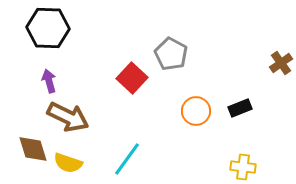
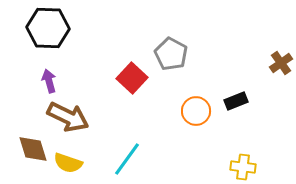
black rectangle: moved 4 px left, 7 px up
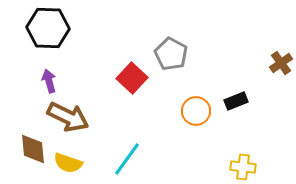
brown diamond: rotated 12 degrees clockwise
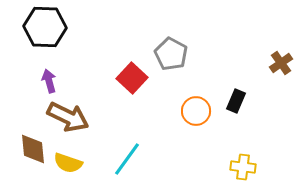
black hexagon: moved 3 px left, 1 px up
black rectangle: rotated 45 degrees counterclockwise
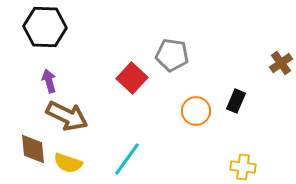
gray pentagon: moved 1 px right, 1 px down; rotated 20 degrees counterclockwise
brown arrow: moved 1 px left, 1 px up
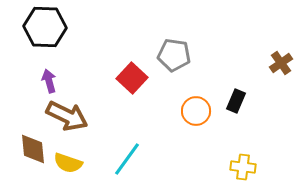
gray pentagon: moved 2 px right
